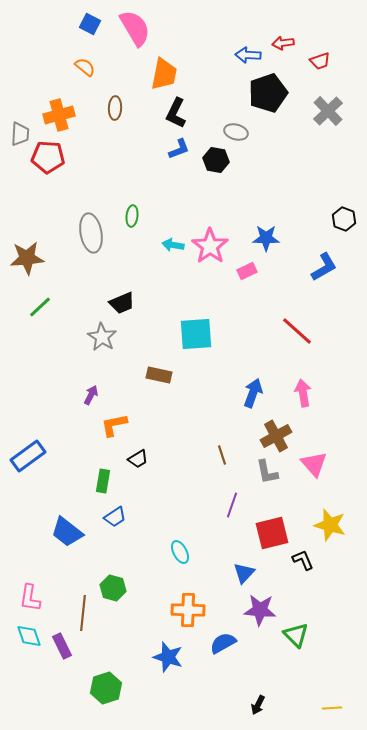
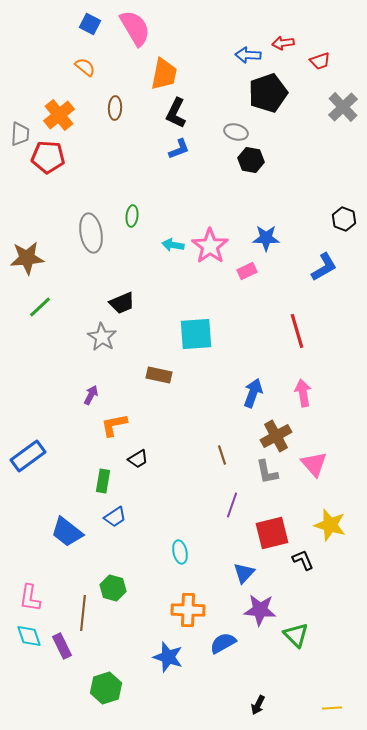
gray cross at (328, 111): moved 15 px right, 4 px up
orange cross at (59, 115): rotated 24 degrees counterclockwise
black hexagon at (216, 160): moved 35 px right
red line at (297, 331): rotated 32 degrees clockwise
cyan ellipse at (180, 552): rotated 15 degrees clockwise
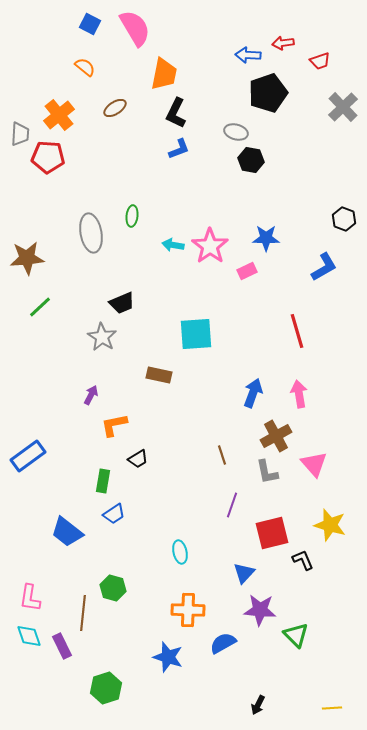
brown ellipse at (115, 108): rotated 55 degrees clockwise
pink arrow at (303, 393): moved 4 px left, 1 px down
blue trapezoid at (115, 517): moved 1 px left, 3 px up
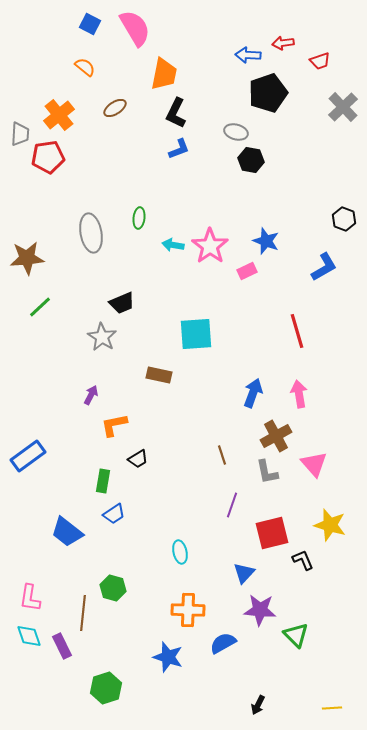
red pentagon at (48, 157): rotated 12 degrees counterclockwise
green ellipse at (132, 216): moved 7 px right, 2 px down
blue star at (266, 238): moved 3 px down; rotated 20 degrees clockwise
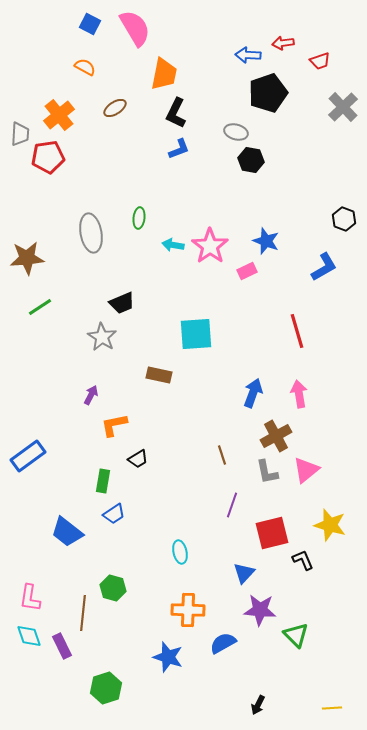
orange semicircle at (85, 67): rotated 10 degrees counterclockwise
green line at (40, 307): rotated 10 degrees clockwise
pink triangle at (314, 464): moved 8 px left, 6 px down; rotated 32 degrees clockwise
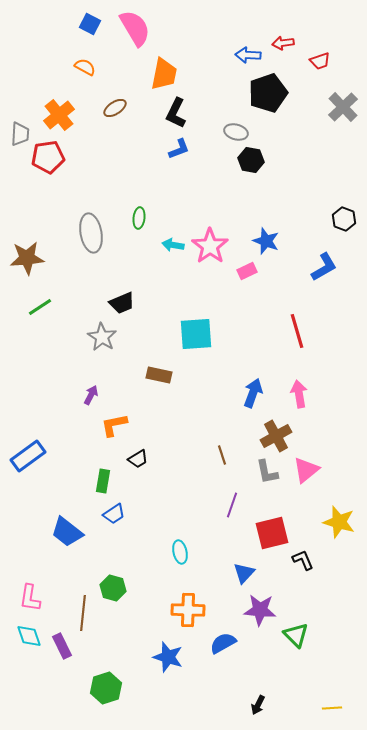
yellow star at (330, 525): moved 9 px right, 3 px up
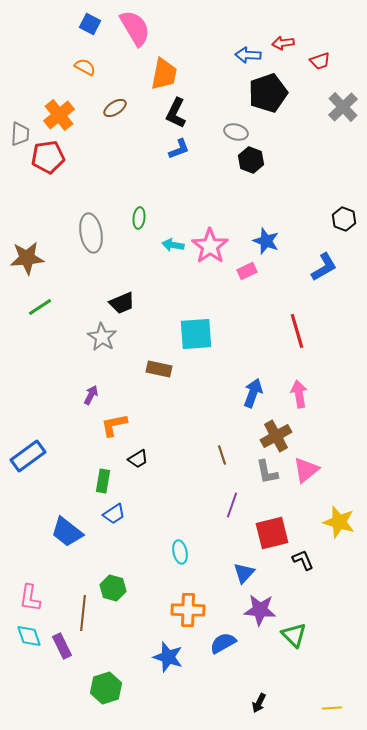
black hexagon at (251, 160): rotated 10 degrees clockwise
brown rectangle at (159, 375): moved 6 px up
green triangle at (296, 635): moved 2 px left
black arrow at (258, 705): moved 1 px right, 2 px up
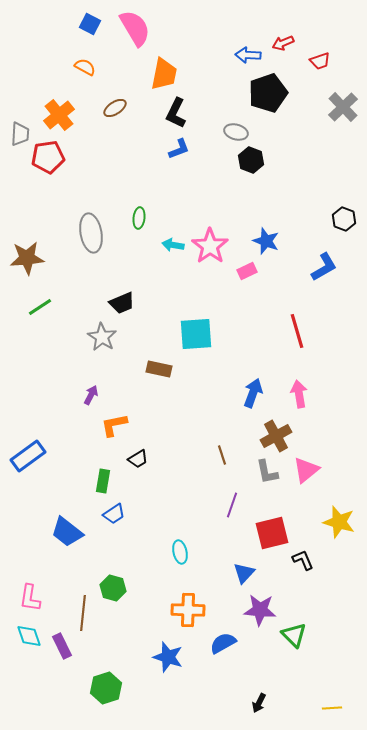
red arrow at (283, 43): rotated 15 degrees counterclockwise
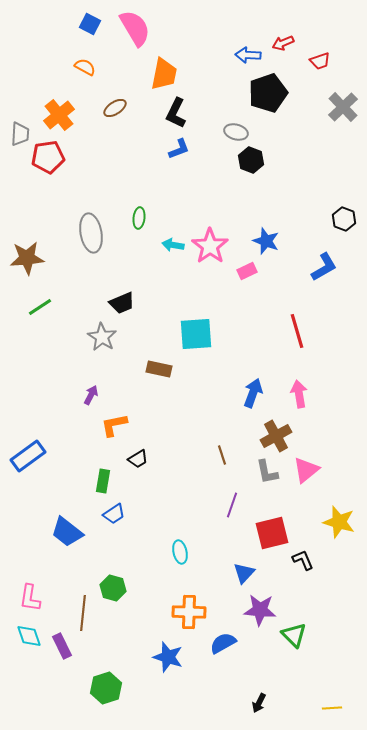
orange cross at (188, 610): moved 1 px right, 2 px down
